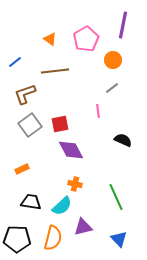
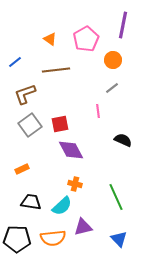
brown line: moved 1 px right, 1 px up
orange semicircle: rotated 70 degrees clockwise
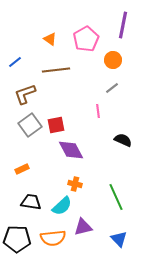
red square: moved 4 px left, 1 px down
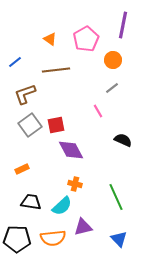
pink line: rotated 24 degrees counterclockwise
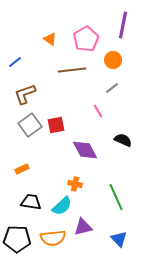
brown line: moved 16 px right
purple diamond: moved 14 px right
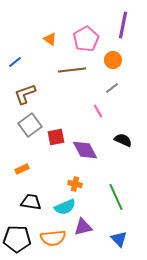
red square: moved 12 px down
cyan semicircle: moved 3 px right, 1 px down; rotated 20 degrees clockwise
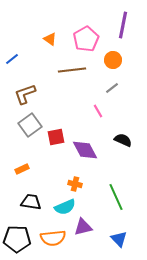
blue line: moved 3 px left, 3 px up
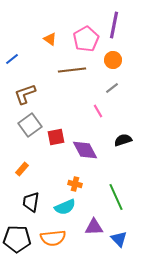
purple line: moved 9 px left
black semicircle: rotated 42 degrees counterclockwise
orange rectangle: rotated 24 degrees counterclockwise
black trapezoid: rotated 90 degrees counterclockwise
purple triangle: moved 11 px right; rotated 12 degrees clockwise
